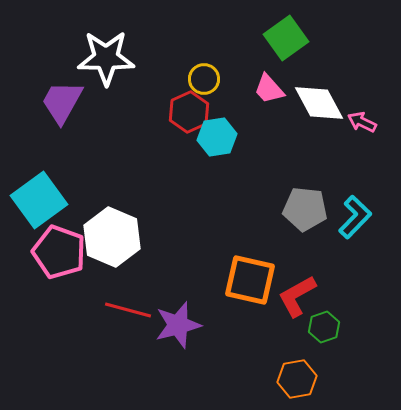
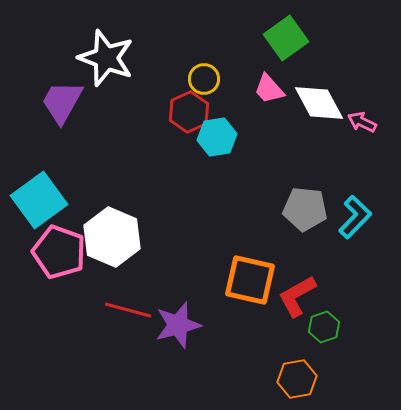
white star: rotated 20 degrees clockwise
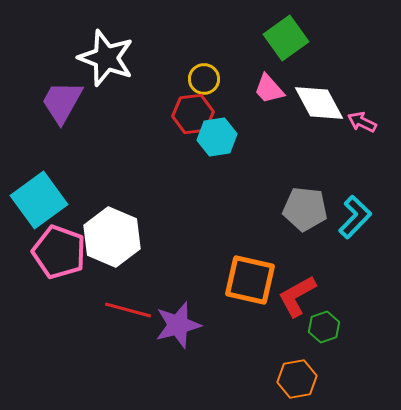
red hexagon: moved 4 px right, 2 px down; rotated 18 degrees clockwise
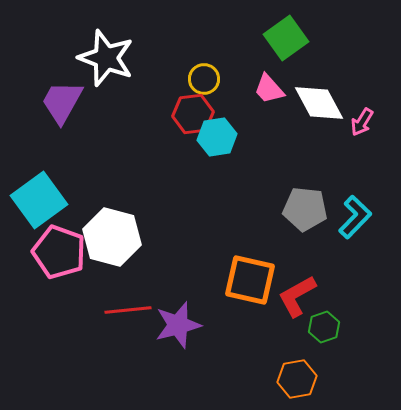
pink arrow: rotated 84 degrees counterclockwise
white hexagon: rotated 8 degrees counterclockwise
red line: rotated 21 degrees counterclockwise
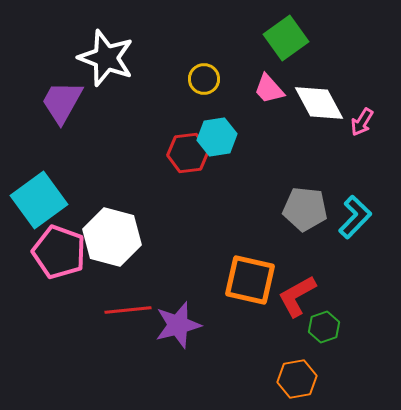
red hexagon: moved 5 px left, 39 px down
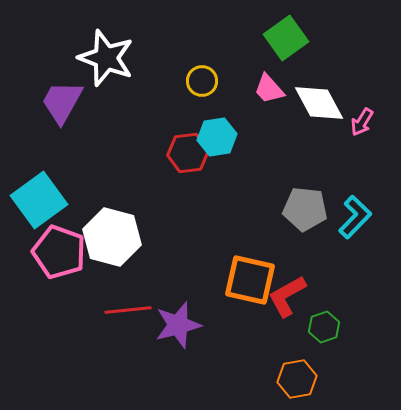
yellow circle: moved 2 px left, 2 px down
red L-shape: moved 10 px left
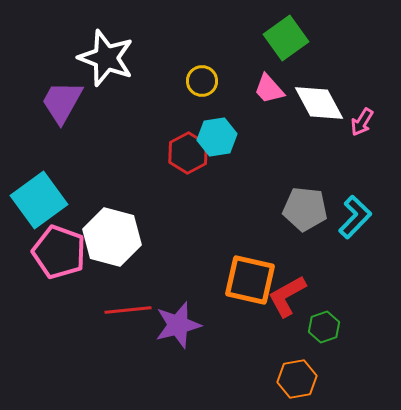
red hexagon: rotated 21 degrees counterclockwise
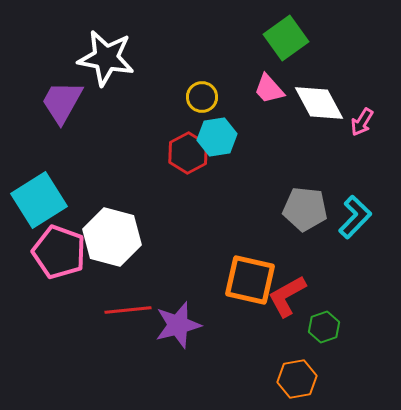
white star: rotated 10 degrees counterclockwise
yellow circle: moved 16 px down
cyan square: rotated 4 degrees clockwise
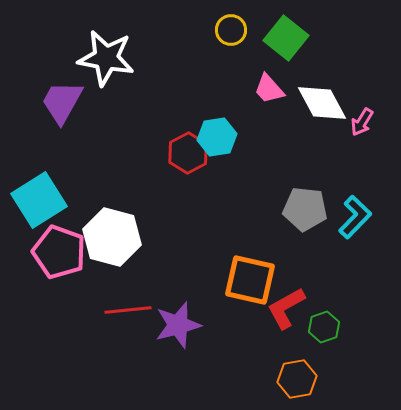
green square: rotated 15 degrees counterclockwise
yellow circle: moved 29 px right, 67 px up
white diamond: moved 3 px right
red L-shape: moved 1 px left, 12 px down
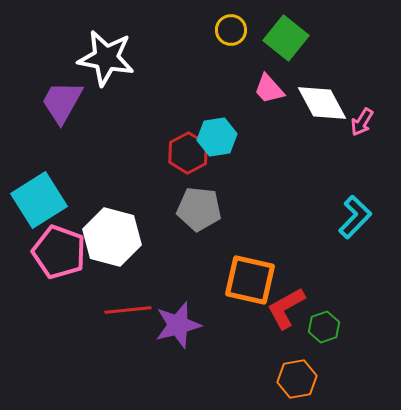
gray pentagon: moved 106 px left
